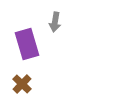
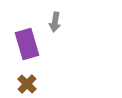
brown cross: moved 5 px right
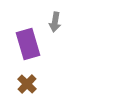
purple rectangle: moved 1 px right
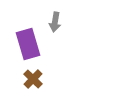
brown cross: moved 6 px right, 5 px up
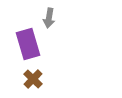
gray arrow: moved 6 px left, 4 px up
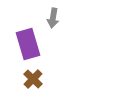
gray arrow: moved 4 px right
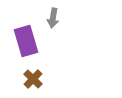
purple rectangle: moved 2 px left, 3 px up
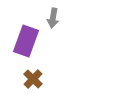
purple rectangle: rotated 36 degrees clockwise
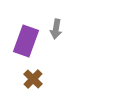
gray arrow: moved 3 px right, 11 px down
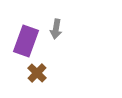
brown cross: moved 4 px right, 6 px up
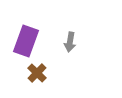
gray arrow: moved 14 px right, 13 px down
